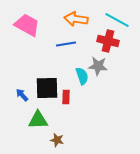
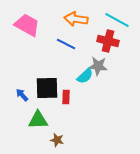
blue line: rotated 36 degrees clockwise
cyan semicircle: moved 3 px right; rotated 66 degrees clockwise
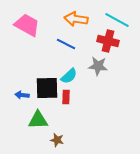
cyan semicircle: moved 16 px left
blue arrow: rotated 40 degrees counterclockwise
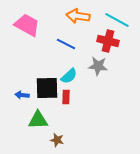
orange arrow: moved 2 px right, 3 px up
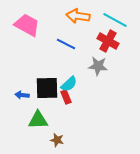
cyan line: moved 2 px left
red cross: rotated 15 degrees clockwise
cyan semicircle: moved 8 px down
red rectangle: rotated 24 degrees counterclockwise
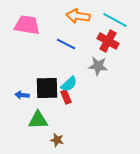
pink trapezoid: rotated 20 degrees counterclockwise
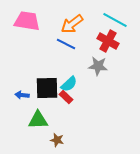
orange arrow: moved 6 px left, 8 px down; rotated 45 degrees counterclockwise
pink trapezoid: moved 4 px up
red rectangle: rotated 24 degrees counterclockwise
